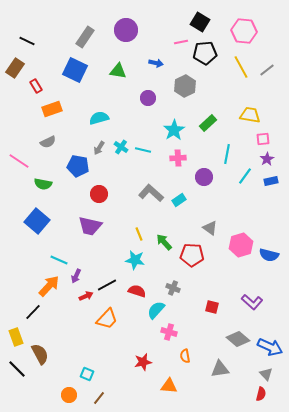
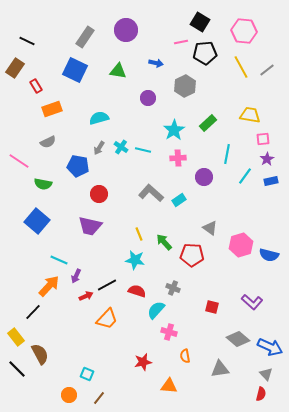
yellow rectangle at (16, 337): rotated 18 degrees counterclockwise
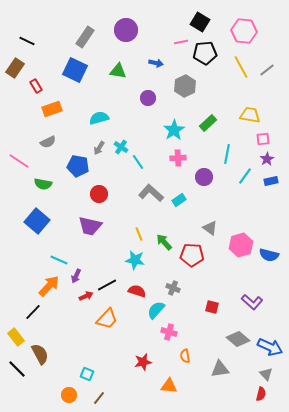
cyan line at (143, 150): moved 5 px left, 12 px down; rotated 42 degrees clockwise
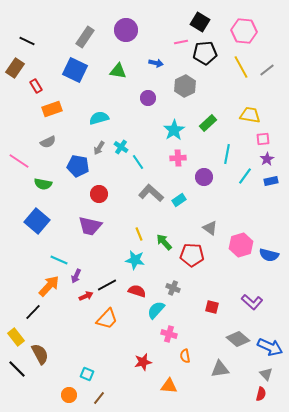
pink cross at (169, 332): moved 2 px down
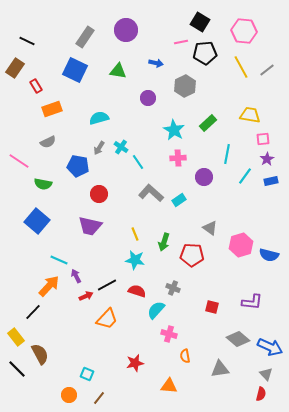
cyan star at (174, 130): rotated 10 degrees counterclockwise
yellow line at (139, 234): moved 4 px left
green arrow at (164, 242): rotated 120 degrees counterclockwise
purple arrow at (76, 276): rotated 128 degrees clockwise
purple L-shape at (252, 302): rotated 35 degrees counterclockwise
red star at (143, 362): moved 8 px left, 1 px down
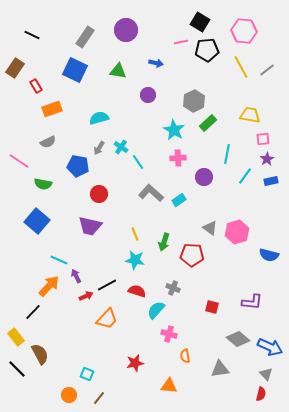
black line at (27, 41): moved 5 px right, 6 px up
black pentagon at (205, 53): moved 2 px right, 3 px up
gray hexagon at (185, 86): moved 9 px right, 15 px down
purple circle at (148, 98): moved 3 px up
pink hexagon at (241, 245): moved 4 px left, 13 px up
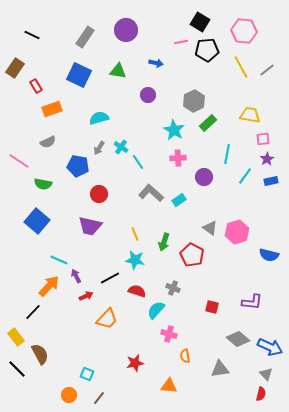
blue square at (75, 70): moved 4 px right, 5 px down
red pentagon at (192, 255): rotated 25 degrees clockwise
black line at (107, 285): moved 3 px right, 7 px up
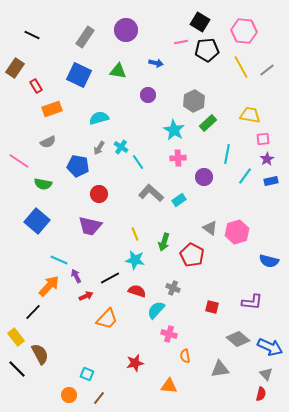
blue semicircle at (269, 255): moved 6 px down
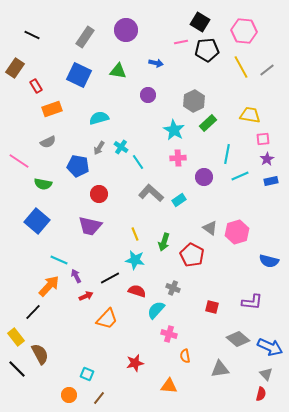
cyan line at (245, 176): moved 5 px left; rotated 30 degrees clockwise
